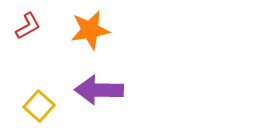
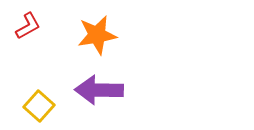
orange star: moved 7 px right, 5 px down
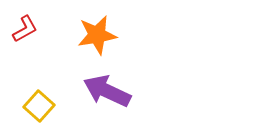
red L-shape: moved 3 px left, 3 px down
purple arrow: moved 8 px right, 1 px down; rotated 24 degrees clockwise
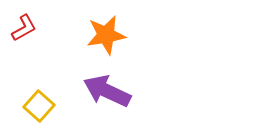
red L-shape: moved 1 px left, 1 px up
orange star: moved 9 px right
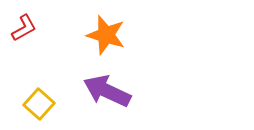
orange star: rotated 27 degrees clockwise
yellow square: moved 2 px up
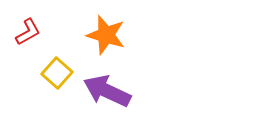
red L-shape: moved 4 px right, 4 px down
yellow square: moved 18 px right, 31 px up
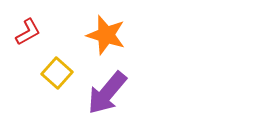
purple arrow: moved 2 px down; rotated 75 degrees counterclockwise
